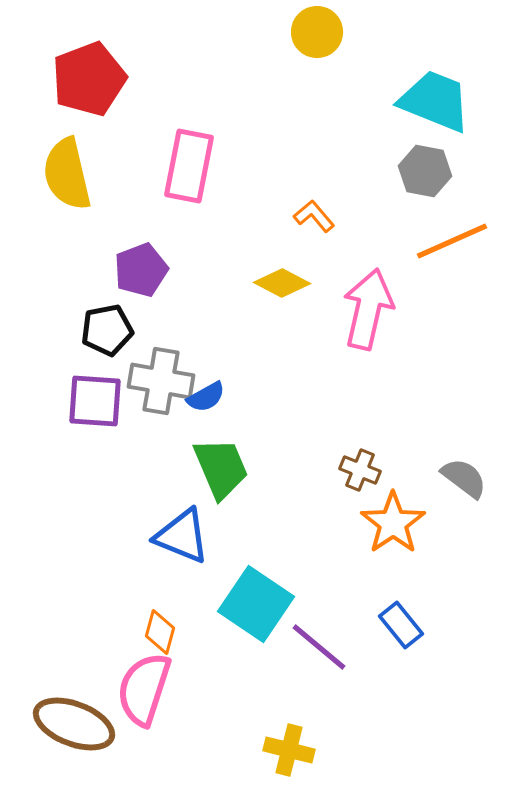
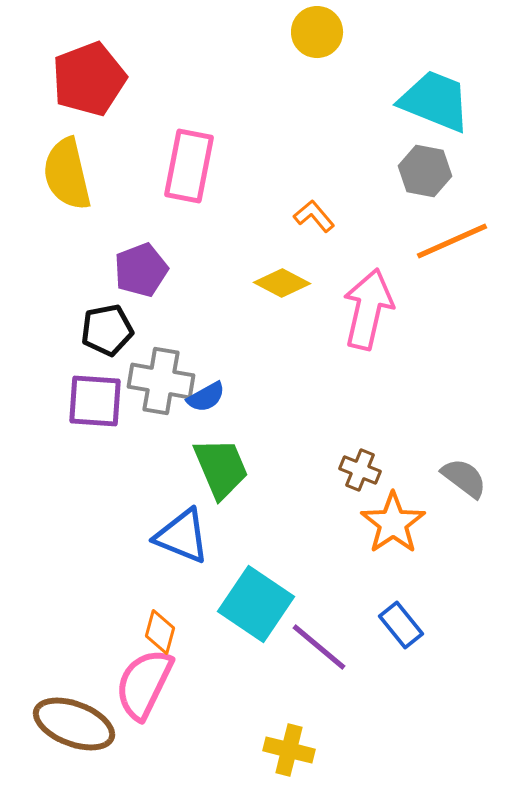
pink semicircle: moved 5 px up; rotated 8 degrees clockwise
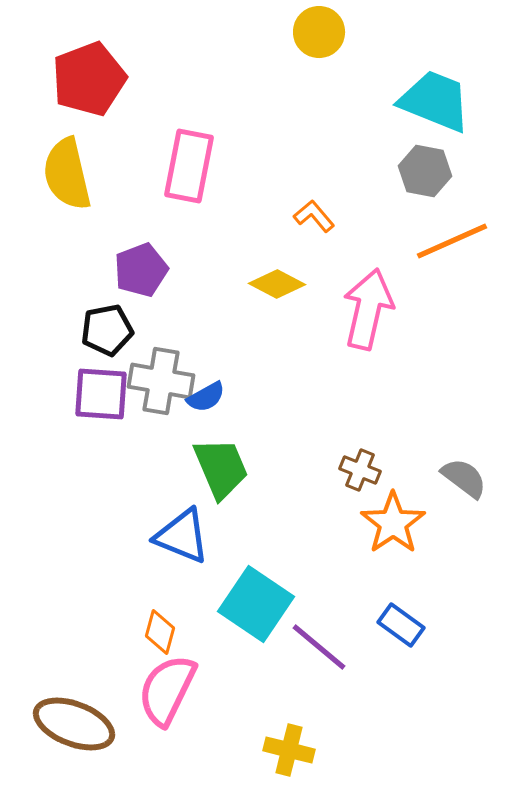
yellow circle: moved 2 px right
yellow diamond: moved 5 px left, 1 px down
purple square: moved 6 px right, 7 px up
blue rectangle: rotated 15 degrees counterclockwise
pink semicircle: moved 23 px right, 6 px down
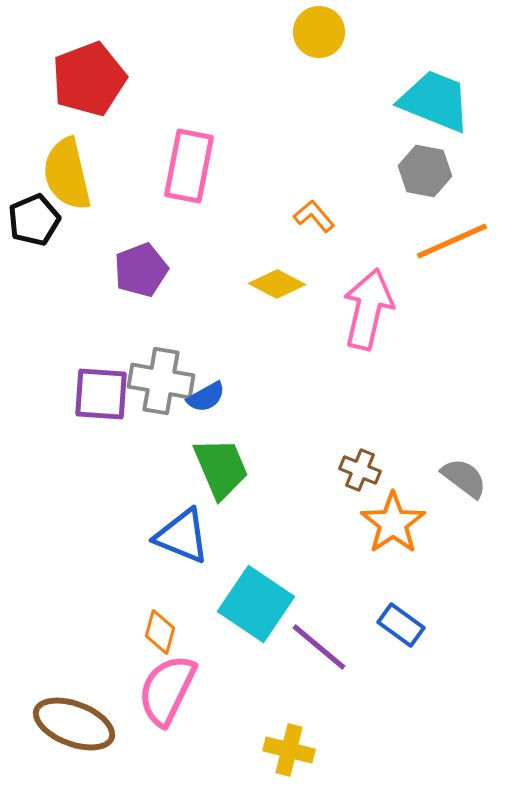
black pentagon: moved 73 px left, 110 px up; rotated 12 degrees counterclockwise
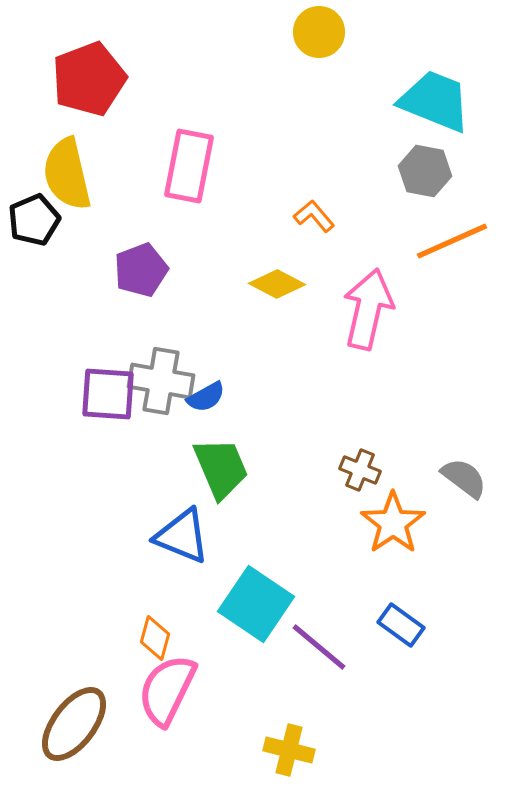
purple square: moved 7 px right
orange diamond: moved 5 px left, 6 px down
brown ellipse: rotated 74 degrees counterclockwise
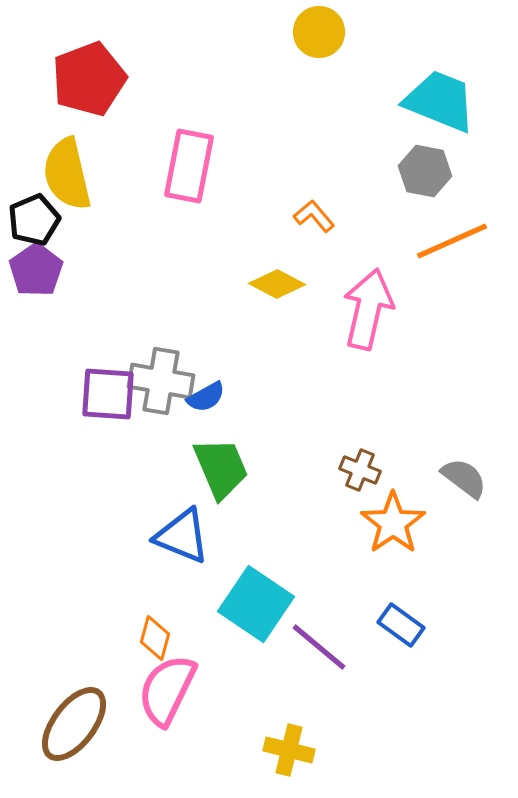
cyan trapezoid: moved 5 px right
purple pentagon: moved 105 px left; rotated 14 degrees counterclockwise
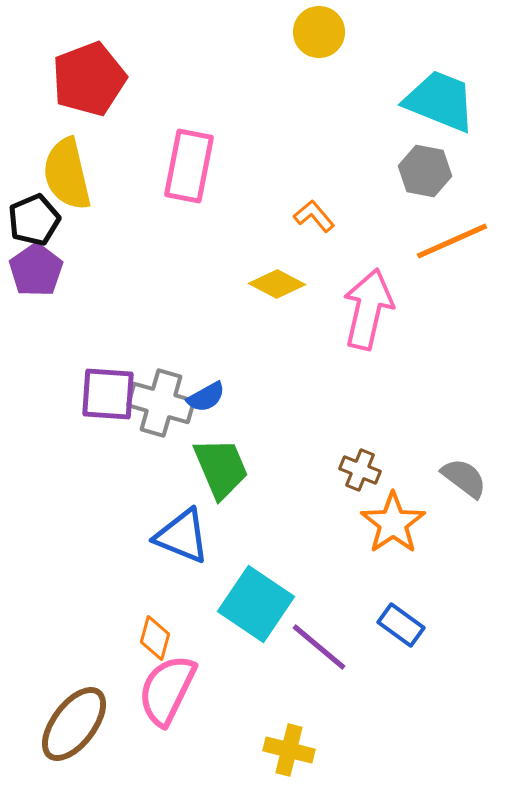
gray cross: moved 22 px down; rotated 6 degrees clockwise
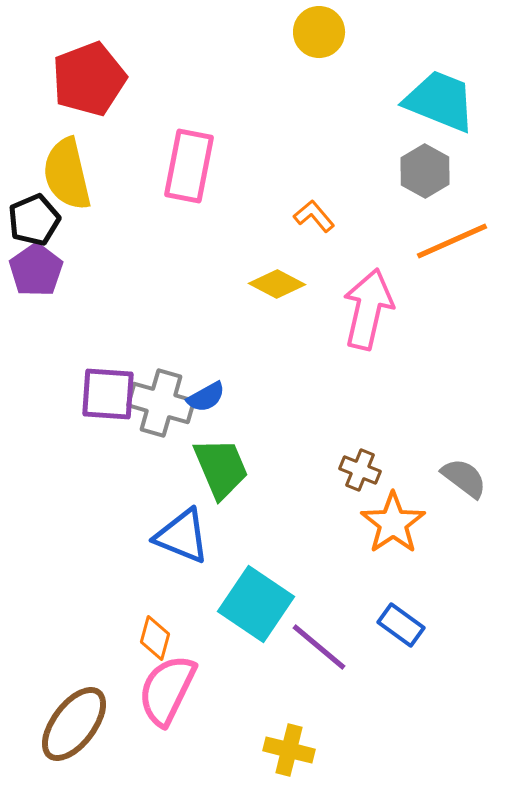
gray hexagon: rotated 18 degrees clockwise
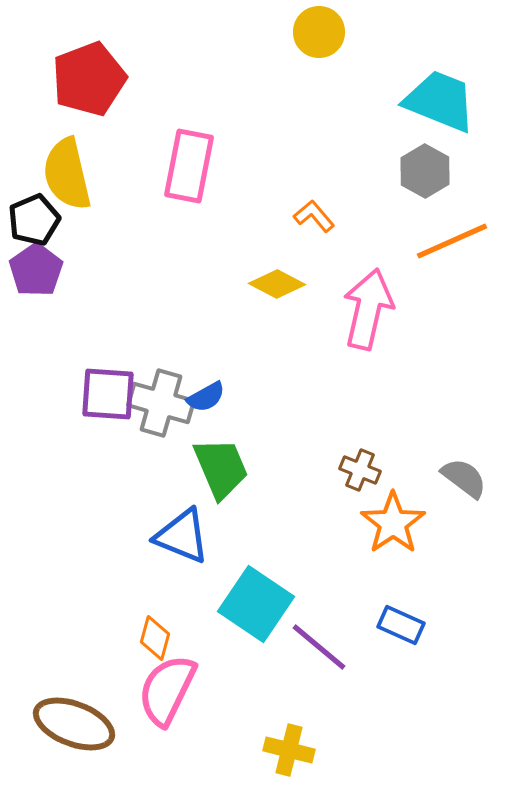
blue rectangle: rotated 12 degrees counterclockwise
brown ellipse: rotated 74 degrees clockwise
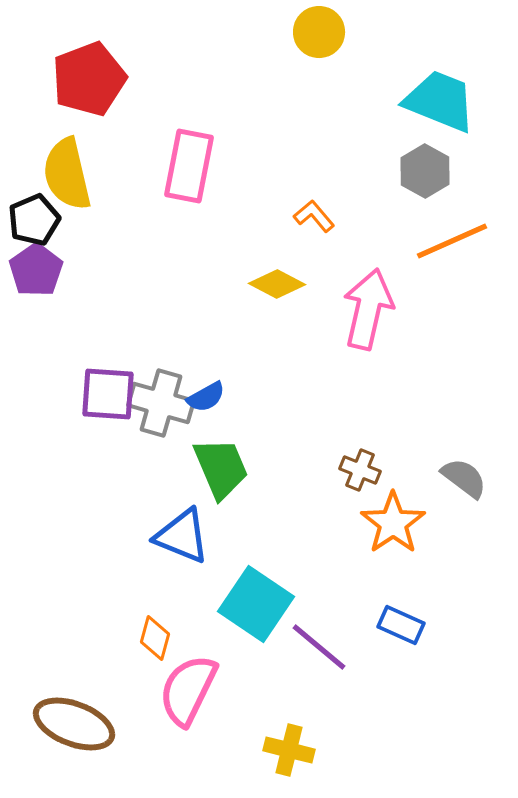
pink semicircle: moved 21 px right
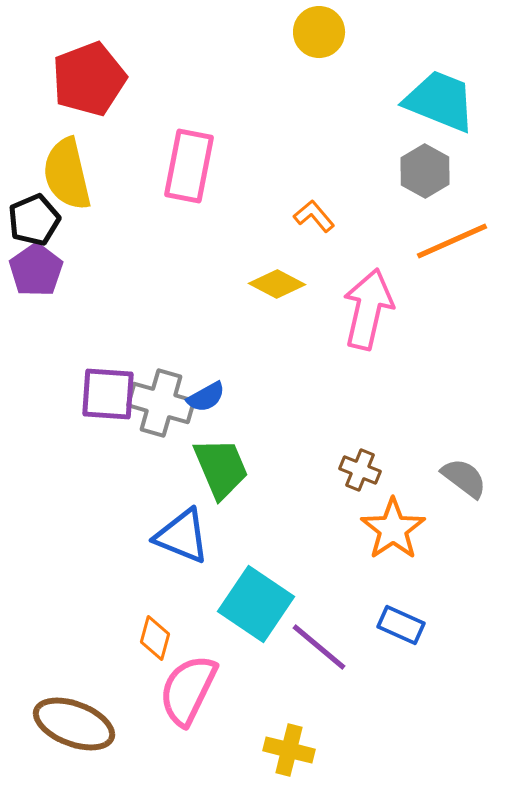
orange star: moved 6 px down
